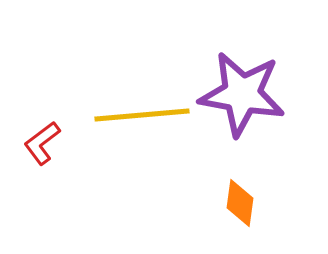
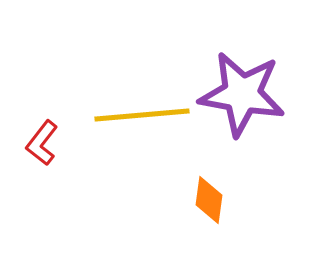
red L-shape: rotated 15 degrees counterclockwise
orange diamond: moved 31 px left, 3 px up
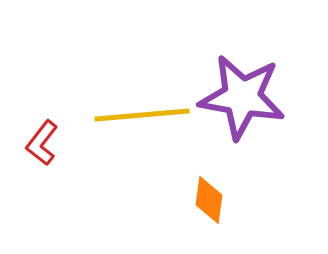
purple star: moved 3 px down
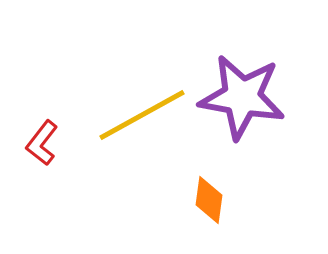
yellow line: rotated 24 degrees counterclockwise
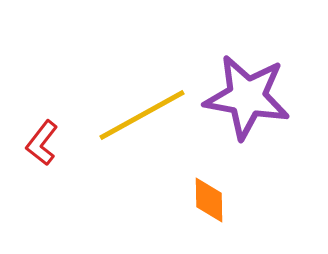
purple star: moved 5 px right
orange diamond: rotated 9 degrees counterclockwise
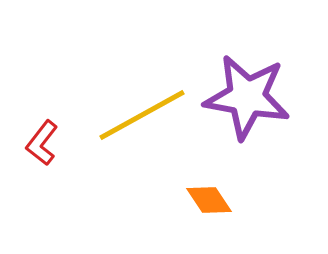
orange diamond: rotated 33 degrees counterclockwise
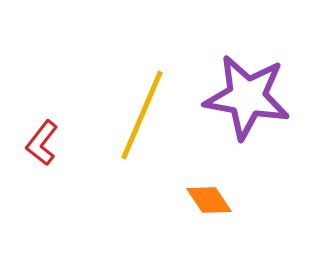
yellow line: rotated 38 degrees counterclockwise
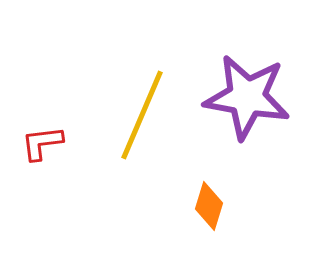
red L-shape: rotated 45 degrees clockwise
orange diamond: moved 6 px down; rotated 51 degrees clockwise
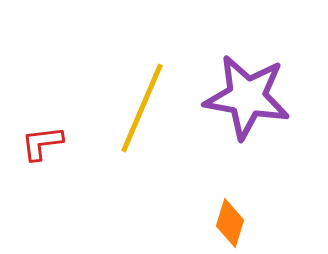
yellow line: moved 7 px up
orange diamond: moved 21 px right, 17 px down
